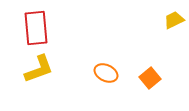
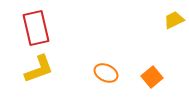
red rectangle: rotated 8 degrees counterclockwise
orange square: moved 2 px right, 1 px up
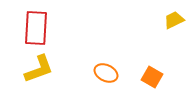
red rectangle: rotated 16 degrees clockwise
orange square: rotated 20 degrees counterclockwise
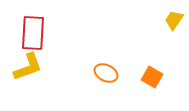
yellow trapezoid: rotated 30 degrees counterclockwise
red rectangle: moved 3 px left, 5 px down
yellow L-shape: moved 11 px left, 2 px up
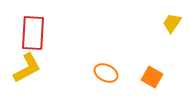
yellow trapezoid: moved 2 px left, 3 px down
yellow L-shape: moved 1 px left, 1 px down; rotated 8 degrees counterclockwise
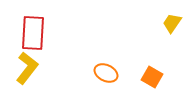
yellow L-shape: rotated 24 degrees counterclockwise
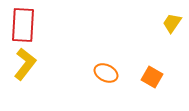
red rectangle: moved 10 px left, 8 px up
yellow L-shape: moved 2 px left, 4 px up
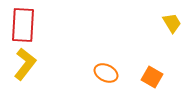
yellow trapezoid: rotated 115 degrees clockwise
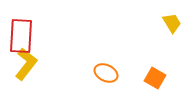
red rectangle: moved 2 px left, 11 px down
yellow L-shape: moved 1 px right
orange square: moved 3 px right, 1 px down
